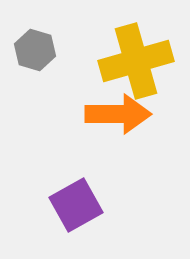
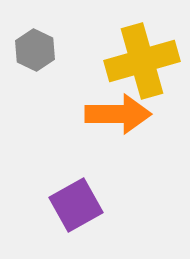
gray hexagon: rotated 9 degrees clockwise
yellow cross: moved 6 px right
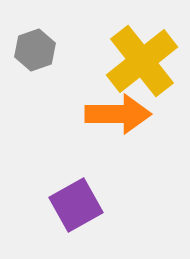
gray hexagon: rotated 15 degrees clockwise
yellow cross: rotated 22 degrees counterclockwise
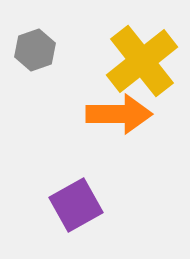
orange arrow: moved 1 px right
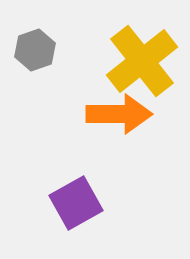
purple square: moved 2 px up
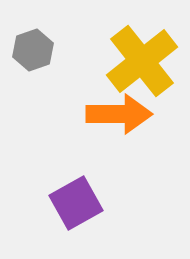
gray hexagon: moved 2 px left
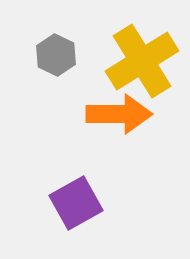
gray hexagon: moved 23 px right, 5 px down; rotated 15 degrees counterclockwise
yellow cross: rotated 6 degrees clockwise
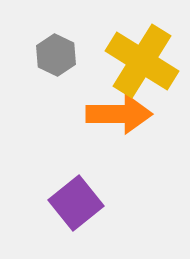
yellow cross: rotated 26 degrees counterclockwise
purple square: rotated 10 degrees counterclockwise
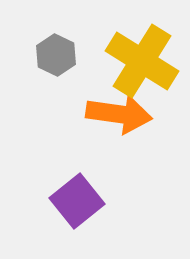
orange arrow: rotated 8 degrees clockwise
purple square: moved 1 px right, 2 px up
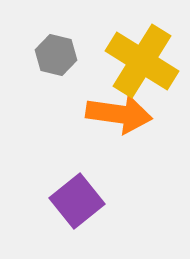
gray hexagon: rotated 12 degrees counterclockwise
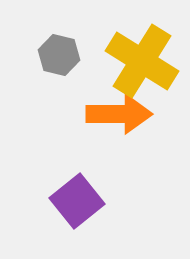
gray hexagon: moved 3 px right
orange arrow: rotated 8 degrees counterclockwise
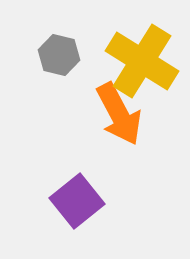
orange arrow: rotated 62 degrees clockwise
